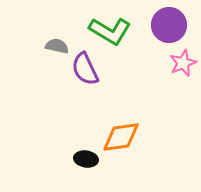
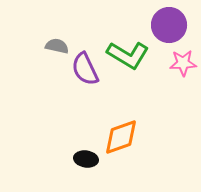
green L-shape: moved 18 px right, 24 px down
pink star: rotated 20 degrees clockwise
orange diamond: rotated 12 degrees counterclockwise
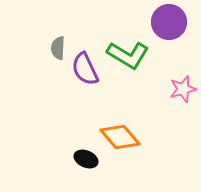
purple circle: moved 3 px up
gray semicircle: moved 1 px right, 2 px down; rotated 100 degrees counterclockwise
pink star: moved 26 px down; rotated 12 degrees counterclockwise
orange diamond: moved 1 px left; rotated 69 degrees clockwise
black ellipse: rotated 15 degrees clockwise
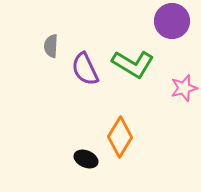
purple circle: moved 3 px right, 1 px up
gray semicircle: moved 7 px left, 2 px up
green L-shape: moved 5 px right, 9 px down
pink star: moved 1 px right, 1 px up
orange diamond: rotated 72 degrees clockwise
